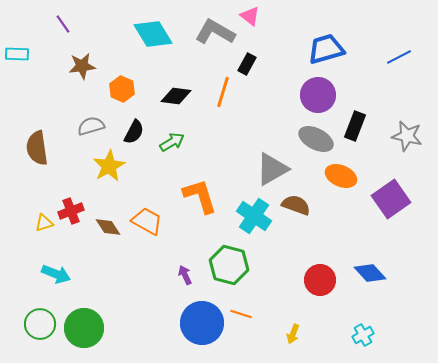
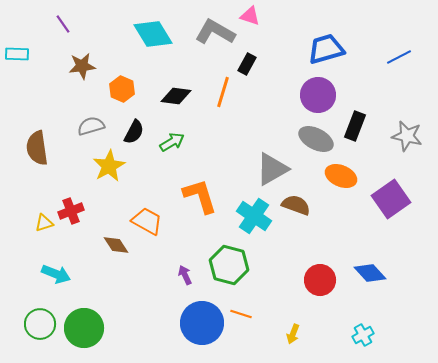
pink triangle at (250, 16): rotated 20 degrees counterclockwise
brown diamond at (108, 227): moved 8 px right, 18 px down
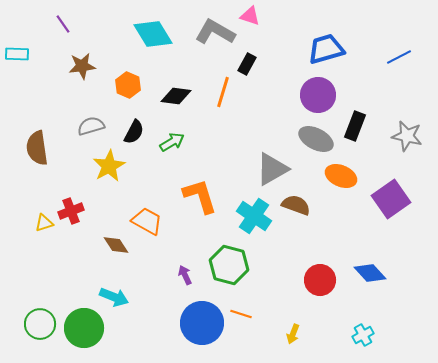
orange hexagon at (122, 89): moved 6 px right, 4 px up
cyan arrow at (56, 274): moved 58 px right, 23 px down
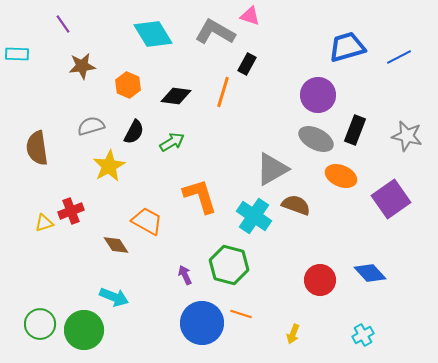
blue trapezoid at (326, 49): moved 21 px right, 2 px up
black rectangle at (355, 126): moved 4 px down
green circle at (84, 328): moved 2 px down
